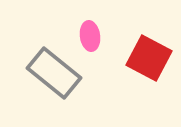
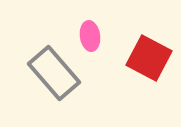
gray rectangle: rotated 10 degrees clockwise
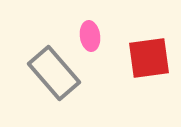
red square: rotated 36 degrees counterclockwise
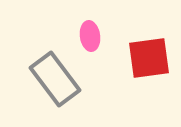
gray rectangle: moved 1 px right, 6 px down; rotated 4 degrees clockwise
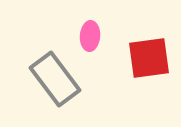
pink ellipse: rotated 12 degrees clockwise
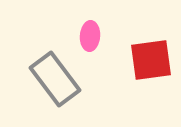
red square: moved 2 px right, 2 px down
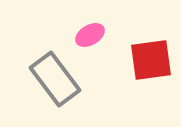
pink ellipse: moved 1 px up; rotated 56 degrees clockwise
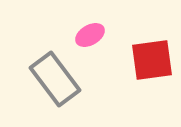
red square: moved 1 px right
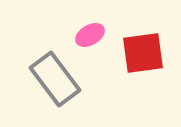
red square: moved 9 px left, 7 px up
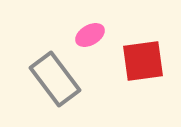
red square: moved 8 px down
